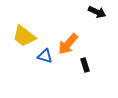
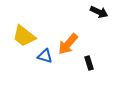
black arrow: moved 2 px right
black rectangle: moved 4 px right, 2 px up
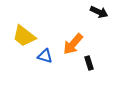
orange arrow: moved 5 px right
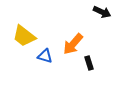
black arrow: moved 3 px right
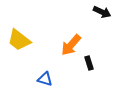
yellow trapezoid: moved 5 px left, 4 px down
orange arrow: moved 2 px left, 1 px down
blue triangle: moved 23 px down
